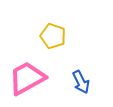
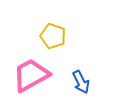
pink trapezoid: moved 4 px right, 3 px up
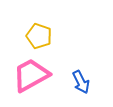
yellow pentagon: moved 14 px left
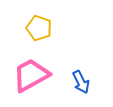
yellow pentagon: moved 8 px up
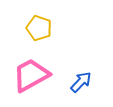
blue arrow: rotated 110 degrees counterclockwise
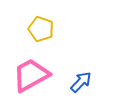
yellow pentagon: moved 2 px right, 1 px down
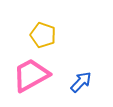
yellow pentagon: moved 2 px right, 6 px down
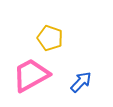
yellow pentagon: moved 7 px right, 3 px down
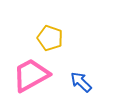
blue arrow: rotated 90 degrees counterclockwise
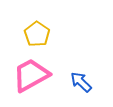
yellow pentagon: moved 13 px left, 4 px up; rotated 15 degrees clockwise
